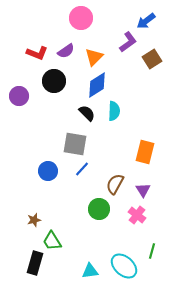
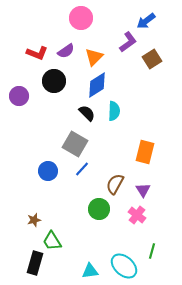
gray square: rotated 20 degrees clockwise
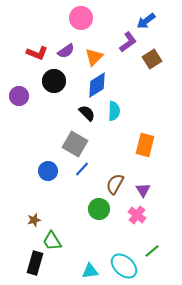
orange rectangle: moved 7 px up
green line: rotated 35 degrees clockwise
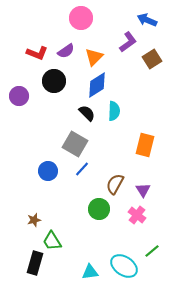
blue arrow: moved 1 px right, 1 px up; rotated 60 degrees clockwise
cyan ellipse: rotated 8 degrees counterclockwise
cyan triangle: moved 1 px down
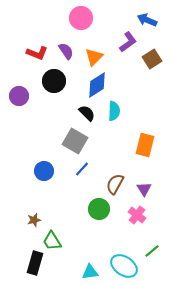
purple semicircle: rotated 90 degrees counterclockwise
gray square: moved 3 px up
blue circle: moved 4 px left
purple triangle: moved 1 px right, 1 px up
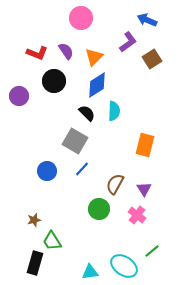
blue circle: moved 3 px right
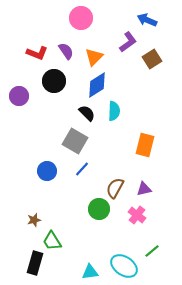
brown semicircle: moved 4 px down
purple triangle: rotated 49 degrees clockwise
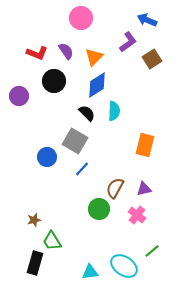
blue circle: moved 14 px up
